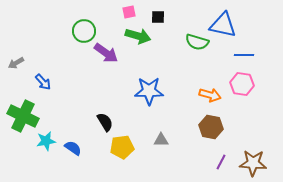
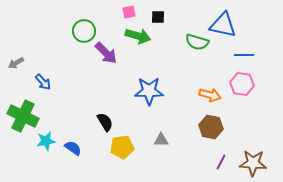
purple arrow: rotated 10 degrees clockwise
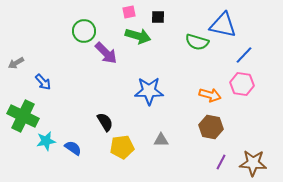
blue line: rotated 48 degrees counterclockwise
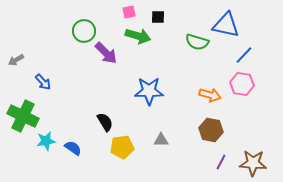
blue triangle: moved 3 px right
gray arrow: moved 3 px up
brown hexagon: moved 3 px down
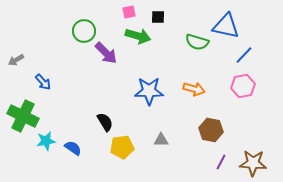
blue triangle: moved 1 px down
pink hexagon: moved 1 px right, 2 px down; rotated 20 degrees counterclockwise
orange arrow: moved 16 px left, 6 px up
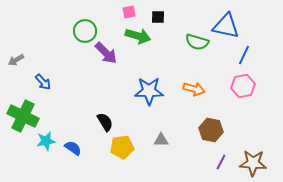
green circle: moved 1 px right
blue line: rotated 18 degrees counterclockwise
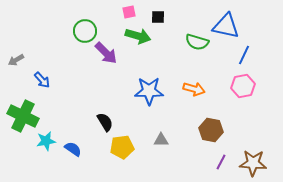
blue arrow: moved 1 px left, 2 px up
blue semicircle: moved 1 px down
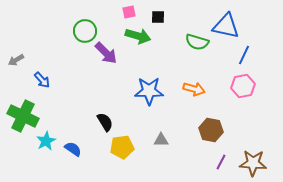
cyan star: rotated 18 degrees counterclockwise
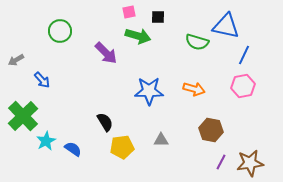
green circle: moved 25 px left
green cross: rotated 20 degrees clockwise
brown star: moved 3 px left; rotated 12 degrees counterclockwise
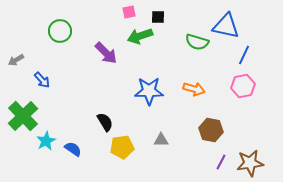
green arrow: moved 2 px right; rotated 145 degrees clockwise
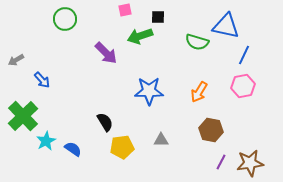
pink square: moved 4 px left, 2 px up
green circle: moved 5 px right, 12 px up
orange arrow: moved 5 px right, 3 px down; rotated 105 degrees clockwise
